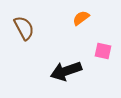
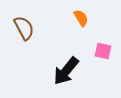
orange semicircle: rotated 96 degrees clockwise
black arrow: rotated 32 degrees counterclockwise
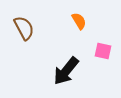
orange semicircle: moved 2 px left, 3 px down
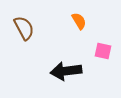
black arrow: rotated 44 degrees clockwise
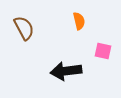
orange semicircle: rotated 18 degrees clockwise
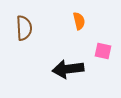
brown semicircle: rotated 25 degrees clockwise
black arrow: moved 2 px right, 2 px up
